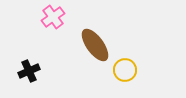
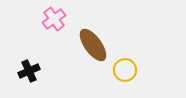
pink cross: moved 1 px right, 2 px down
brown ellipse: moved 2 px left
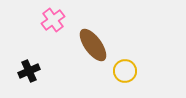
pink cross: moved 1 px left, 1 px down
yellow circle: moved 1 px down
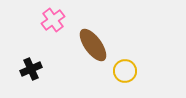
black cross: moved 2 px right, 2 px up
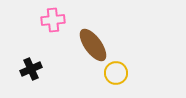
pink cross: rotated 30 degrees clockwise
yellow circle: moved 9 px left, 2 px down
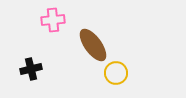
black cross: rotated 10 degrees clockwise
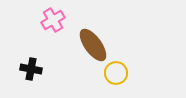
pink cross: rotated 25 degrees counterclockwise
black cross: rotated 25 degrees clockwise
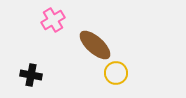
brown ellipse: moved 2 px right; rotated 12 degrees counterclockwise
black cross: moved 6 px down
